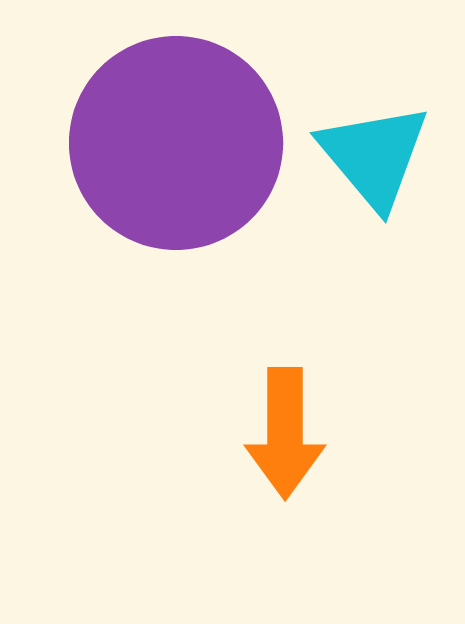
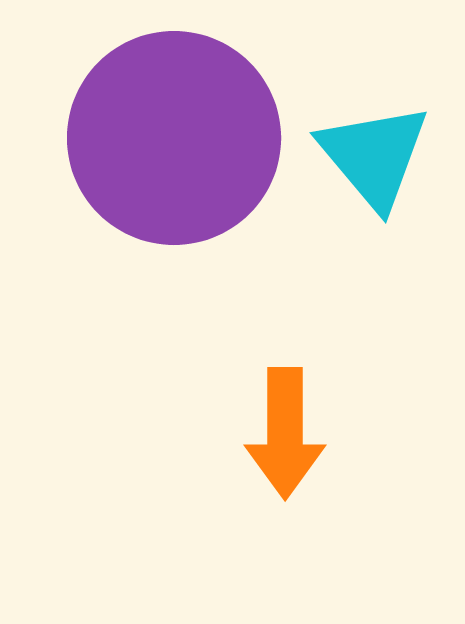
purple circle: moved 2 px left, 5 px up
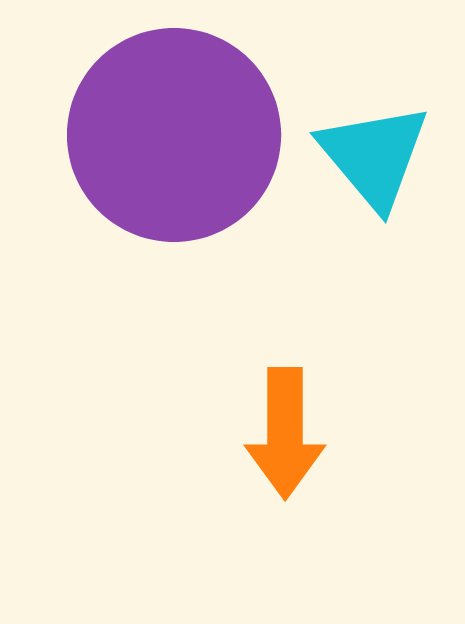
purple circle: moved 3 px up
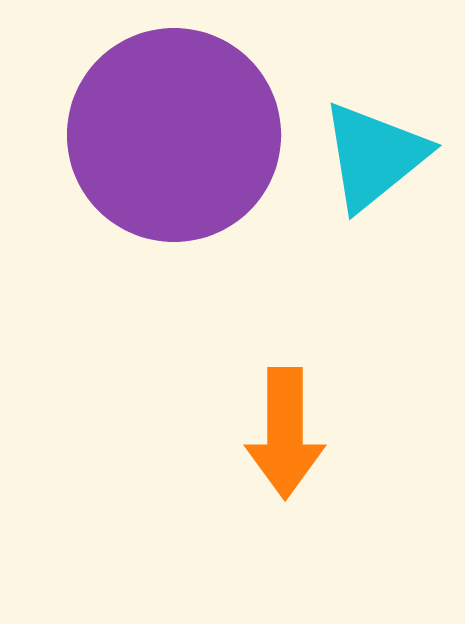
cyan triangle: rotated 31 degrees clockwise
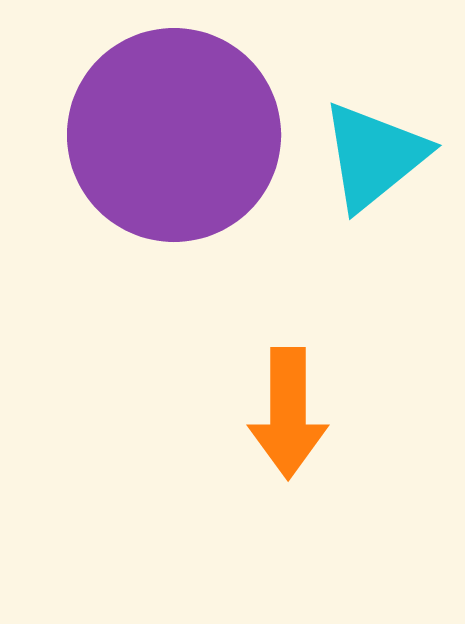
orange arrow: moved 3 px right, 20 px up
